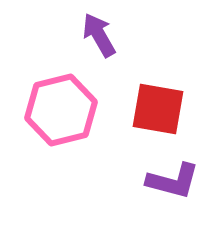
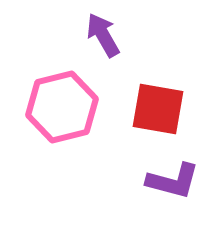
purple arrow: moved 4 px right
pink hexagon: moved 1 px right, 3 px up
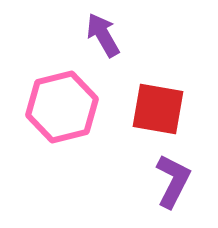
purple L-shape: rotated 78 degrees counterclockwise
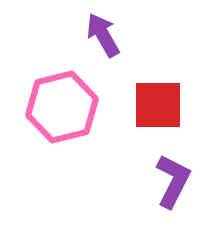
red square: moved 4 px up; rotated 10 degrees counterclockwise
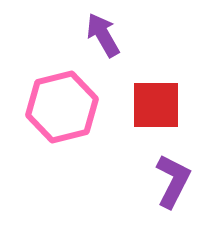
red square: moved 2 px left
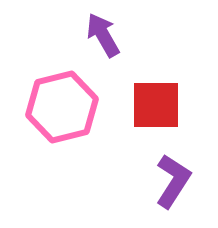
purple L-shape: rotated 6 degrees clockwise
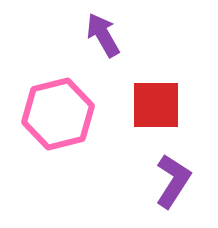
pink hexagon: moved 4 px left, 7 px down
